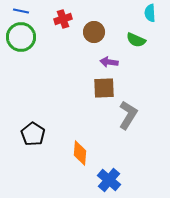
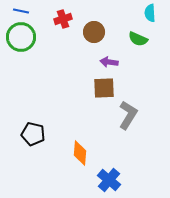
green semicircle: moved 2 px right, 1 px up
black pentagon: rotated 20 degrees counterclockwise
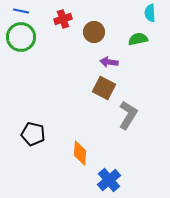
green semicircle: rotated 144 degrees clockwise
brown square: rotated 30 degrees clockwise
blue cross: rotated 10 degrees clockwise
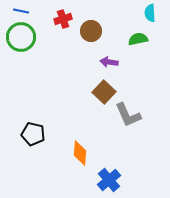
brown circle: moved 3 px left, 1 px up
brown square: moved 4 px down; rotated 15 degrees clockwise
gray L-shape: rotated 124 degrees clockwise
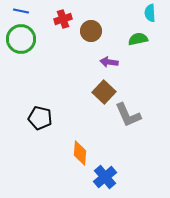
green circle: moved 2 px down
black pentagon: moved 7 px right, 16 px up
blue cross: moved 4 px left, 3 px up
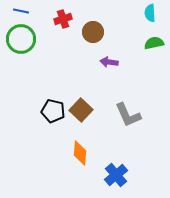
brown circle: moved 2 px right, 1 px down
green semicircle: moved 16 px right, 4 px down
brown square: moved 23 px left, 18 px down
black pentagon: moved 13 px right, 7 px up
blue cross: moved 11 px right, 2 px up
